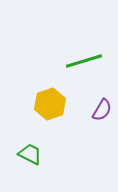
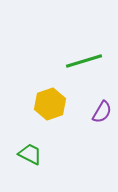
purple semicircle: moved 2 px down
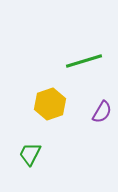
green trapezoid: rotated 90 degrees counterclockwise
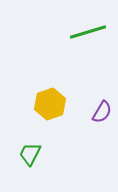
green line: moved 4 px right, 29 px up
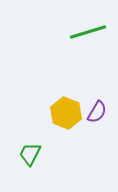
yellow hexagon: moved 16 px right, 9 px down; rotated 20 degrees counterclockwise
purple semicircle: moved 5 px left
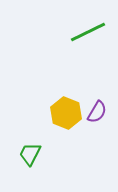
green line: rotated 9 degrees counterclockwise
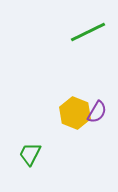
yellow hexagon: moved 9 px right
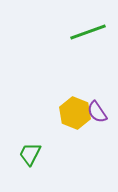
green line: rotated 6 degrees clockwise
purple semicircle: rotated 115 degrees clockwise
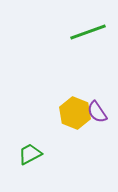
green trapezoid: rotated 35 degrees clockwise
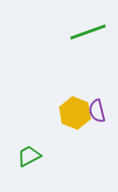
purple semicircle: moved 1 px up; rotated 20 degrees clockwise
green trapezoid: moved 1 px left, 2 px down
